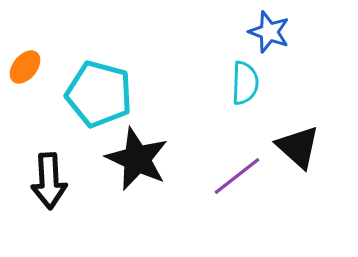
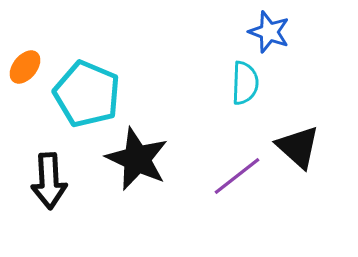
cyan pentagon: moved 12 px left; rotated 8 degrees clockwise
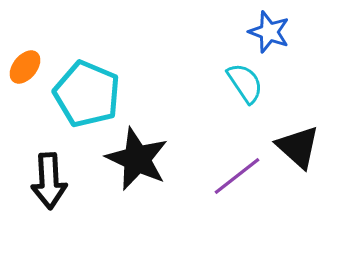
cyan semicircle: rotated 36 degrees counterclockwise
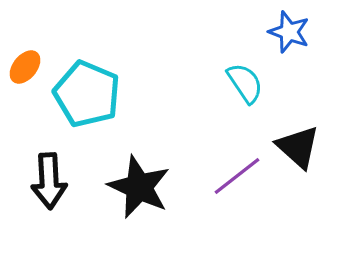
blue star: moved 20 px right
black star: moved 2 px right, 28 px down
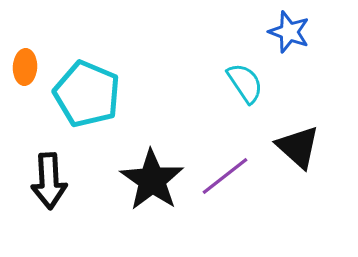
orange ellipse: rotated 36 degrees counterclockwise
purple line: moved 12 px left
black star: moved 13 px right, 7 px up; rotated 10 degrees clockwise
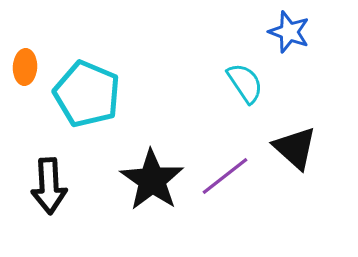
black triangle: moved 3 px left, 1 px down
black arrow: moved 5 px down
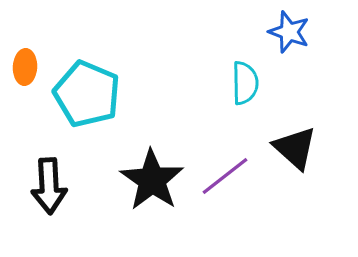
cyan semicircle: rotated 33 degrees clockwise
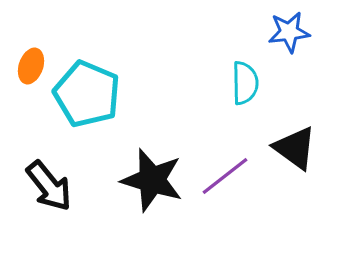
blue star: rotated 27 degrees counterclockwise
orange ellipse: moved 6 px right, 1 px up; rotated 16 degrees clockwise
black triangle: rotated 6 degrees counterclockwise
black star: rotated 18 degrees counterclockwise
black arrow: rotated 36 degrees counterclockwise
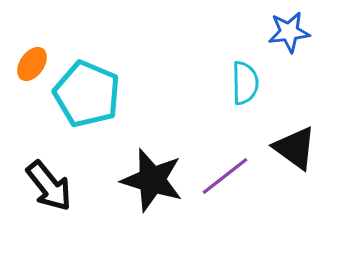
orange ellipse: moved 1 px right, 2 px up; rotated 16 degrees clockwise
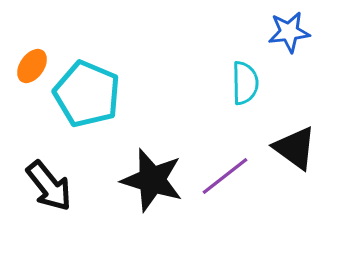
orange ellipse: moved 2 px down
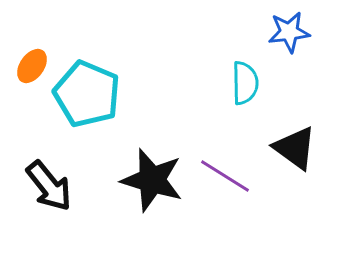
purple line: rotated 70 degrees clockwise
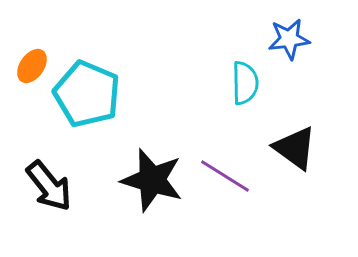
blue star: moved 7 px down
